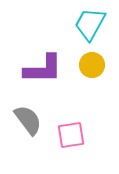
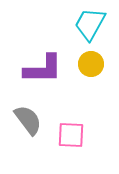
yellow circle: moved 1 px left, 1 px up
pink square: rotated 12 degrees clockwise
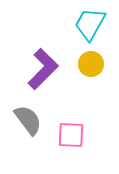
purple L-shape: rotated 45 degrees counterclockwise
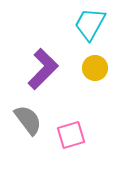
yellow circle: moved 4 px right, 4 px down
pink square: rotated 20 degrees counterclockwise
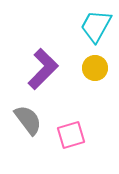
cyan trapezoid: moved 6 px right, 2 px down
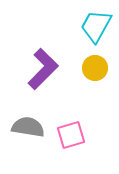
gray semicircle: moved 7 px down; rotated 44 degrees counterclockwise
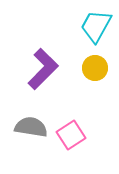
gray semicircle: moved 3 px right
pink square: rotated 16 degrees counterclockwise
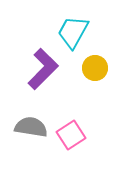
cyan trapezoid: moved 23 px left, 6 px down
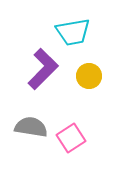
cyan trapezoid: rotated 129 degrees counterclockwise
yellow circle: moved 6 px left, 8 px down
pink square: moved 3 px down
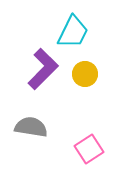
cyan trapezoid: rotated 54 degrees counterclockwise
yellow circle: moved 4 px left, 2 px up
pink square: moved 18 px right, 11 px down
